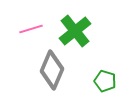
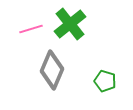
green cross: moved 5 px left, 7 px up
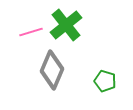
green cross: moved 4 px left, 1 px down
pink line: moved 3 px down
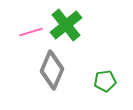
green pentagon: rotated 25 degrees counterclockwise
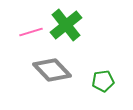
gray diamond: rotated 66 degrees counterclockwise
green pentagon: moved 2 px left
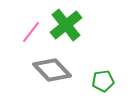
pink line: rotated 35 degrees counterclockwise
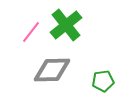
gray diamond: rotated 48 degrees counterclockwise
